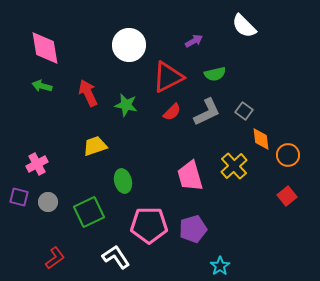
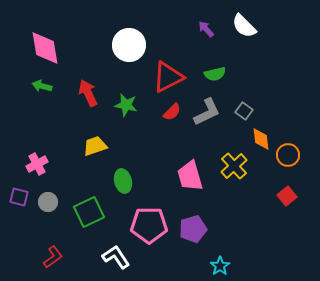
purple arrow: moved 12 px right, 12 px up; rotated 102 degrees counterclockwise
red L-shape: moved 2 px left, 1 px up
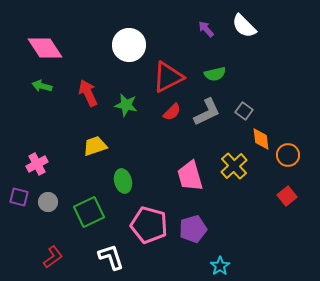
pink diamond: rotated 24 degrees counterclockwise
pink pentagon: rotated 15 degrees clockwise
white L-shape: moved 5 px left; rotated 16 degrees clockwise
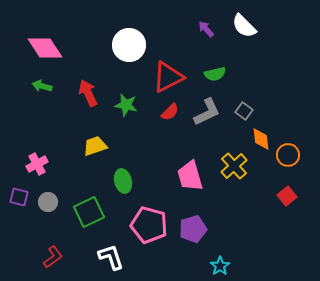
red semicircle: moved 2 px left
